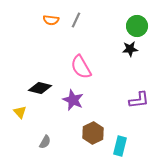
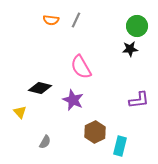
brown hexagon: moved 2 px right, 1 px up
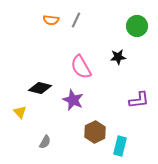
black star: moved 12 px left, 8 px down
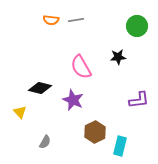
gray line: rotated 56 degrees clockwise
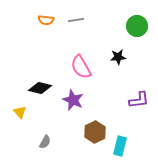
orange semicircle: moved 5 px left
